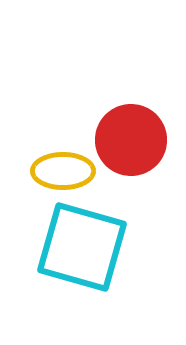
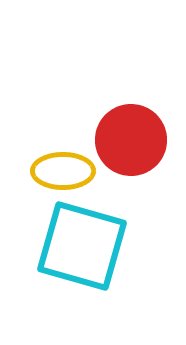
cyan square: moved 1 px up
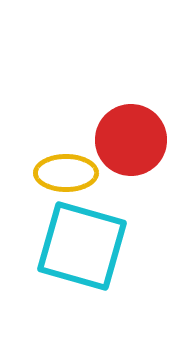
yellow ellipse: moved 3 px right, 2 px down
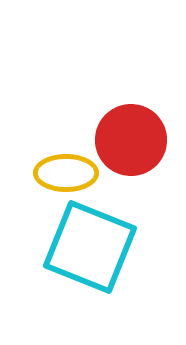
cyan square: moved 8 px right, 1 px down; rotated 6 degrees clockwise
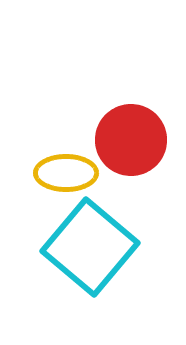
cyan square: rotated 18 degrees clockwise
